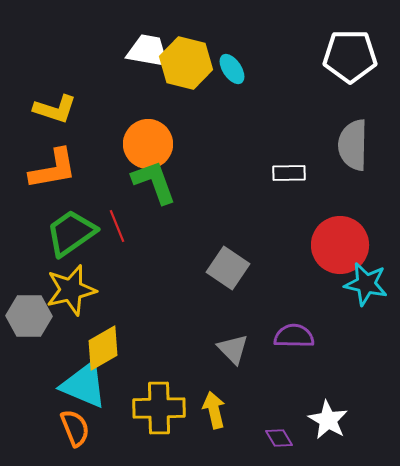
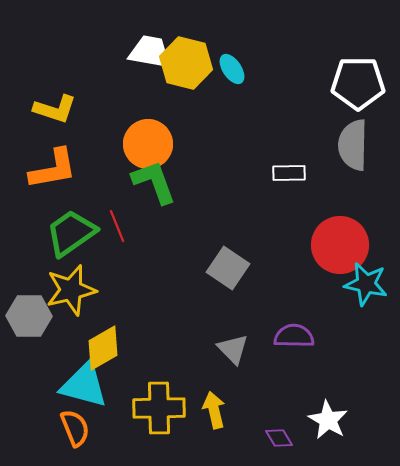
white trapezoid: moved 2 px right, 1 px down
white pentagon: moved 8 px right, 27 px down
cyan triangle: rotated 8 degrees counterclockwise
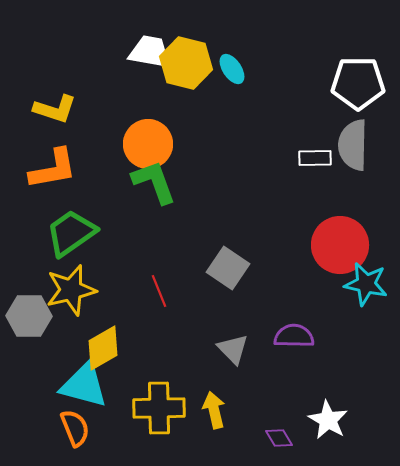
white rectangle: moved 26 px right, 15 px up
red line: moved 42 px right, 65 px down
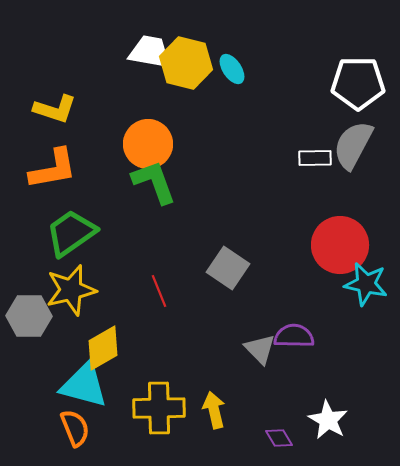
gray semicircle: rotated 27 degrees clockwise
gray triangle: moved 27 px right
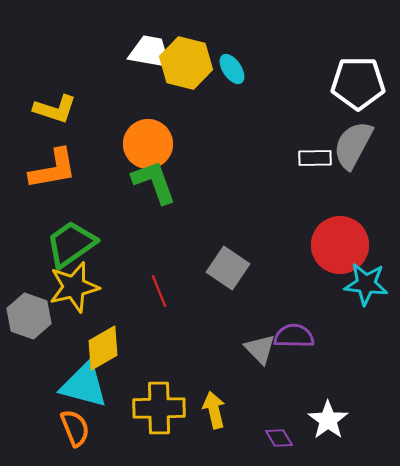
green trapezoid: moved 11 px down
cyan star: rotated 6 degrees counterclockwise
yellow star: moved 3 px right, 3 px up
gray hexagon: rotated 18 degrees clockwise
white star: rotated 6 degrees clockwise
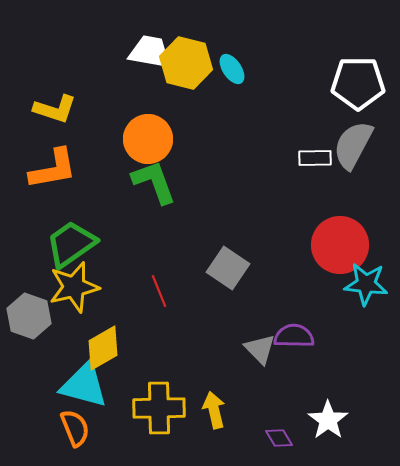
orange circle: moved 5 px up
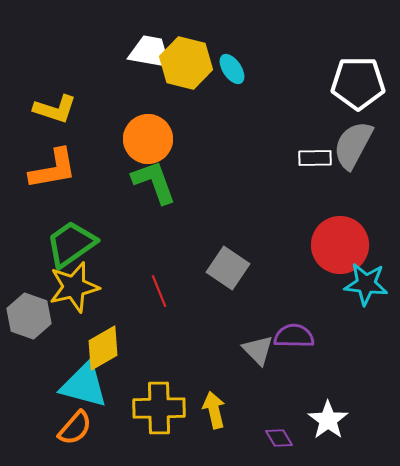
gray triangle: moved 2 px left, 1 px down
orange semicircle: rotated 63 degrees clockwise
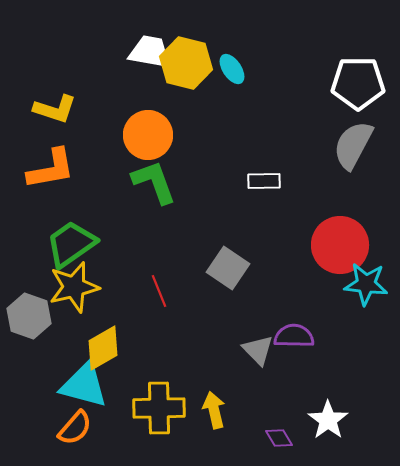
orange circle: moved 4 px up
white rectangle: moved 51 px left, 23 px down
orange L-shape: moved 2 px left
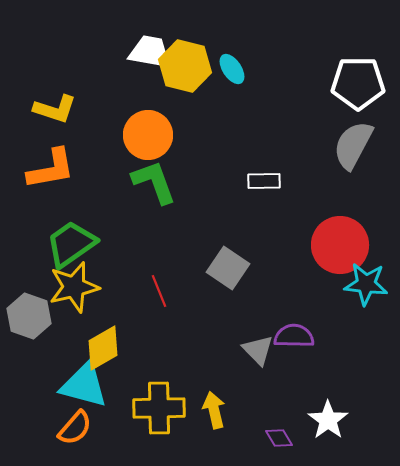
yellow hexagon: moved 1 px left, 3 px down
